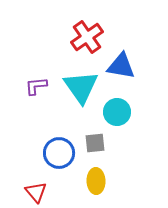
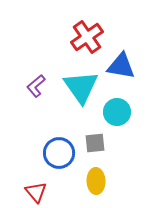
purple L-shape: rotated 35 degrees counterclockwise
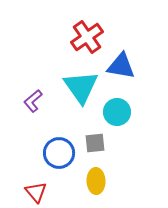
purple L-shape: moved 3 px left, 15 px down
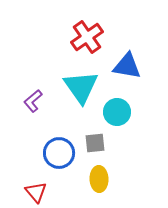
blue triangle: moved 6 px right
yellow ellipse: moved 3 px right, 2 px up
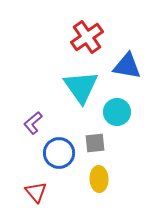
purple L-shape: moved 22 px down
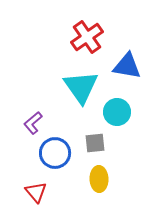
blue circle: moved 4 px left
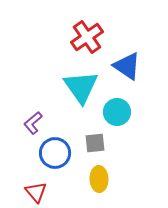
blue triangle: rotated 24 degrees clockwise
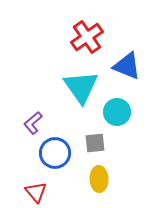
blue triangle: rotated 12 degrees counterclockwise
